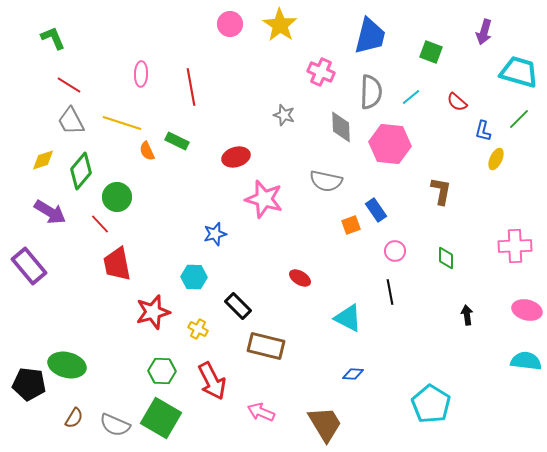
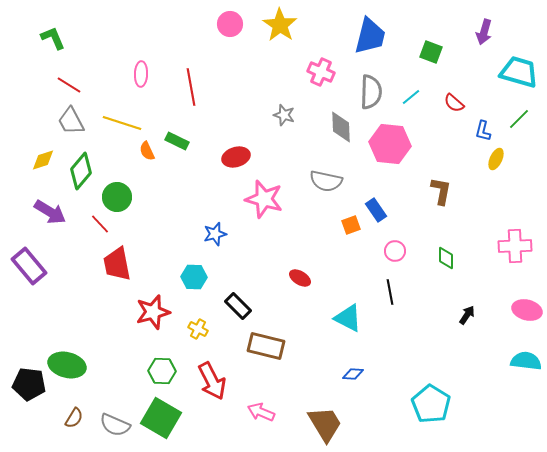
red semicircle at (457, 102): moved 3 px left, 1 px down
black arrow at (467, 315): rotated 42 degrees clockwise
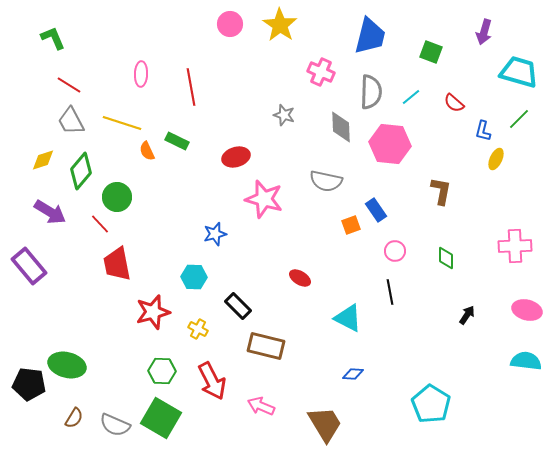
pink arrow at (261, 412): moved 6 px up
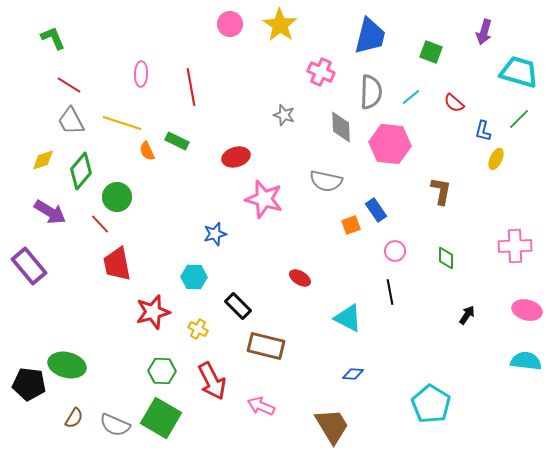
brown trapezoid at (325, 424): moved 7 px right, 2 px down
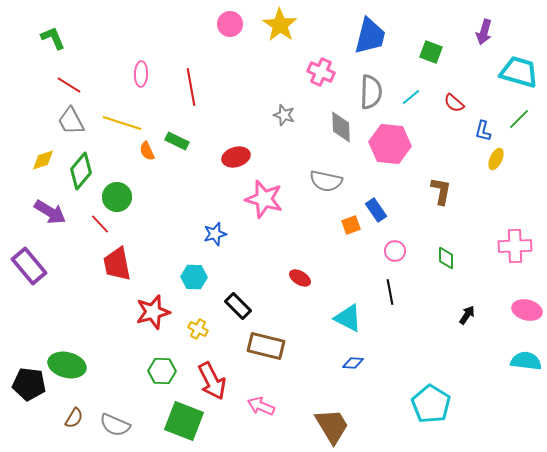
blue diamond at (353, 374): moved 11 px up
green square at (161, 418): moved 23 px right, 3 px down; rotated 9 degrees counterclockwise
